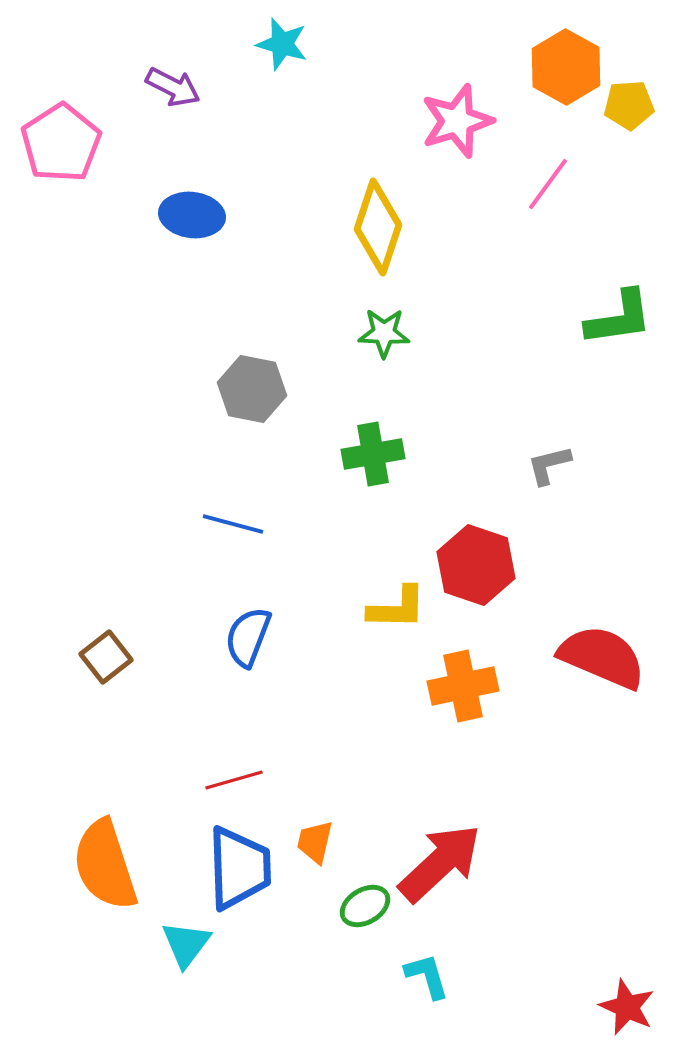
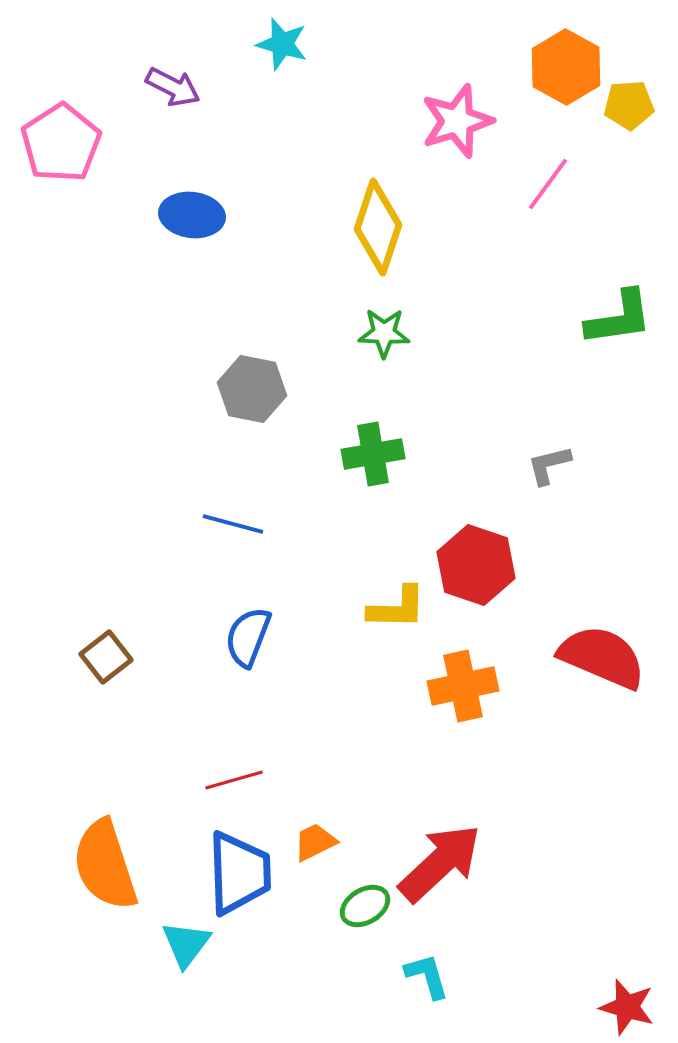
orange trapezoid: rotated 51 degrees clockwise
blue trapezoid: moved 5 px down
red star: rotated 8 degrees counterclockwise
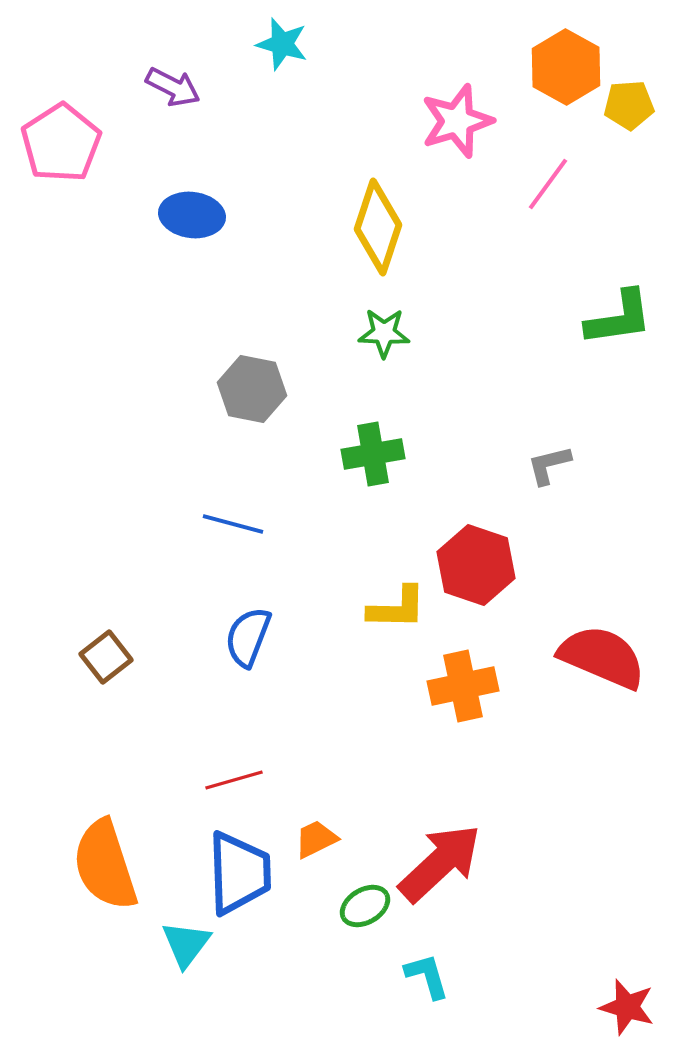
orange trapezoid: moved 1 px right, 3 px up
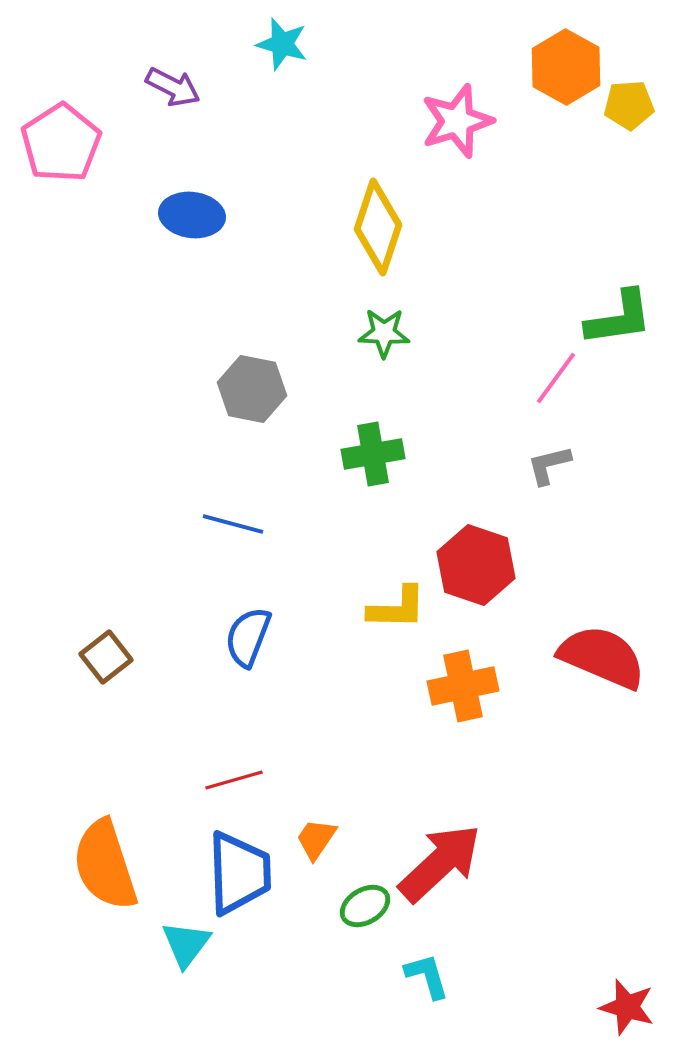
pink line: moved 8 px right, 194 px down
orange trapezoid: rotated 30 degrees counterclockwise
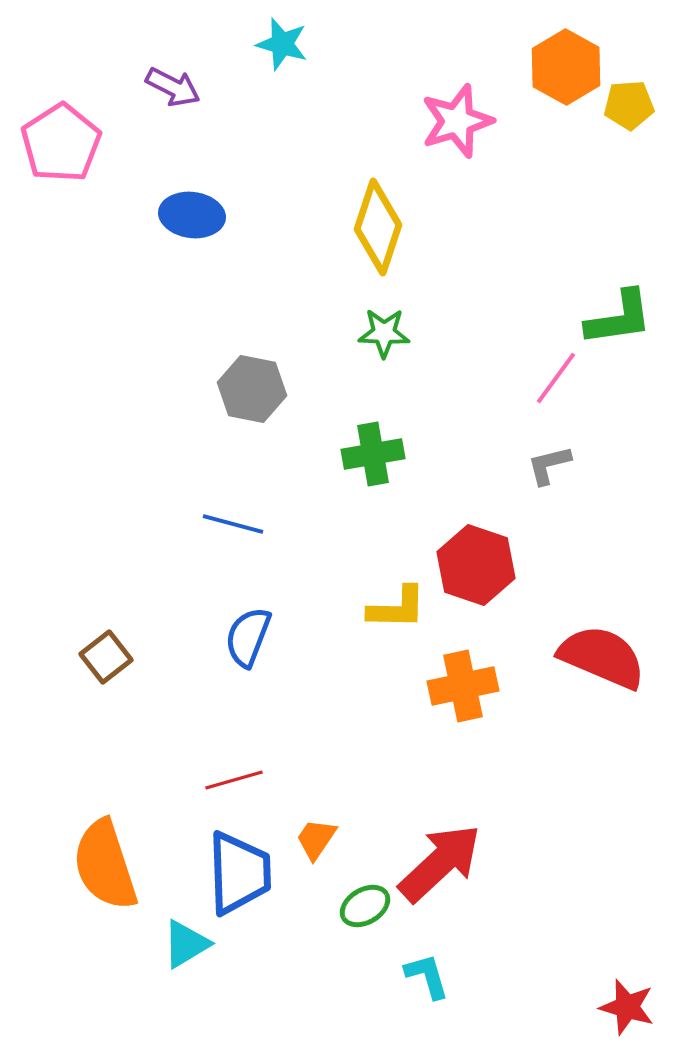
cyan triangle: rotated 22 degrees clockwise
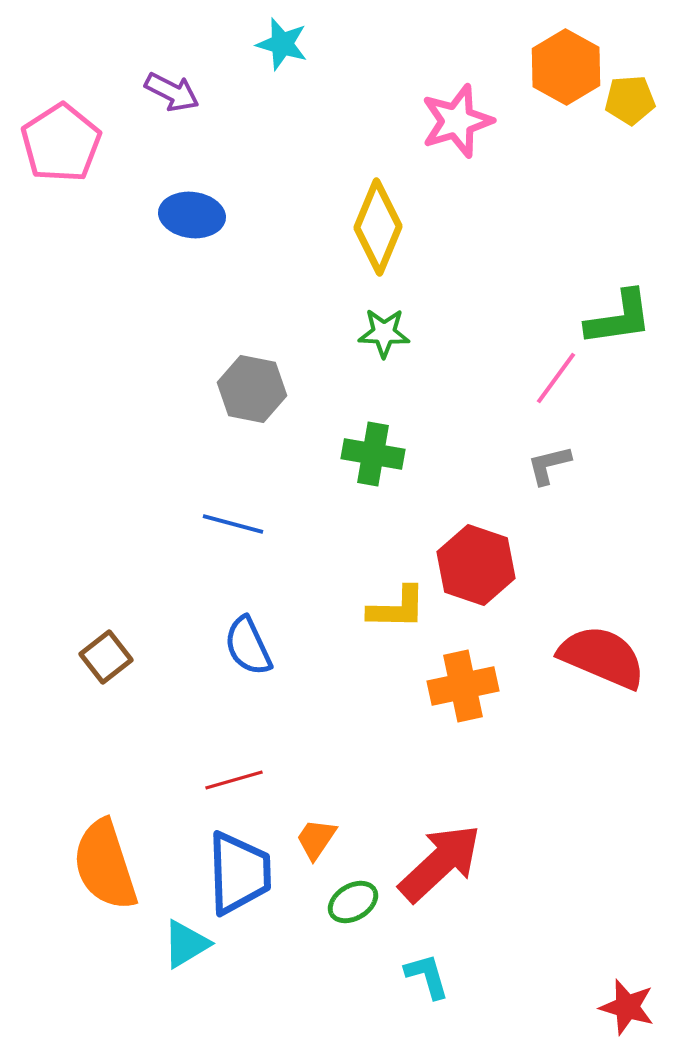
purple arrow: moved 1 px left, 5 px down
yellow pentagon: moved 1 px right, 5 px up
yellow diamond: rotated 4 degrees clockwise
green cross: rotated 20 degrees clockwise
blue semicircle: moved 9 px down; rotated 46 degrees counterclockwise
green ellipse: moved 12 px left, 4 px up
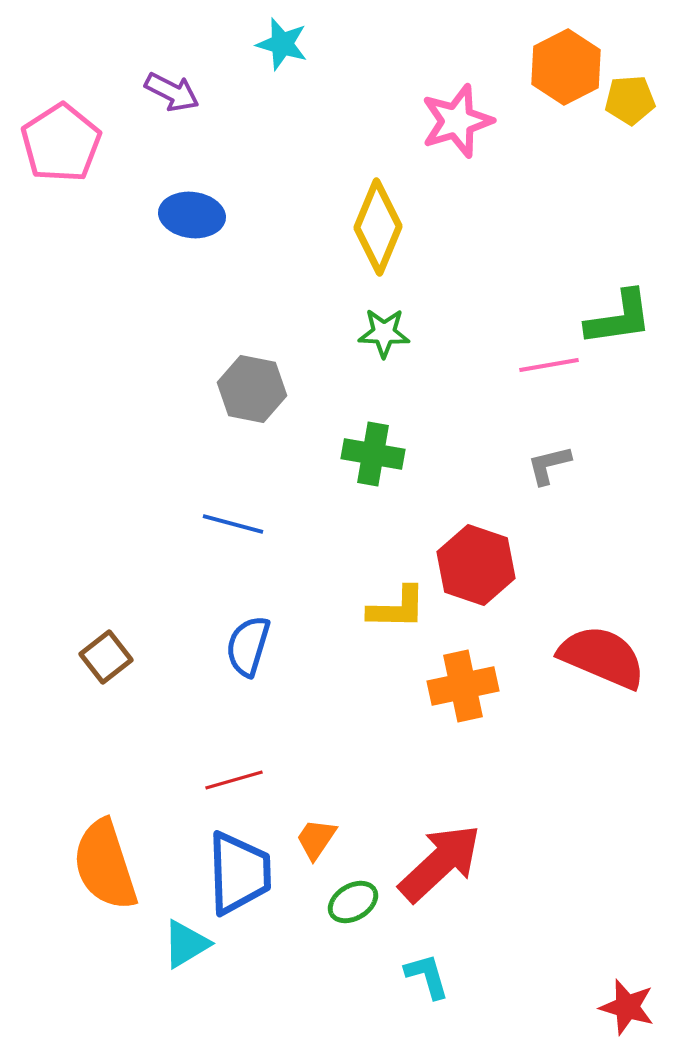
orange hexagon: rotated 4 degrees clockwise
pink line: moved 7 px left, 13 px up; rotated 44 degrees clockwise
blue semicircle: rotated 42 degrees clockwise
